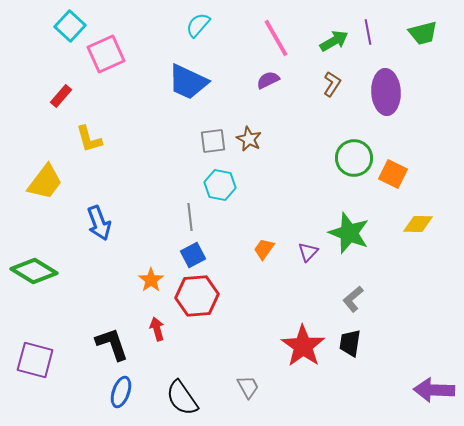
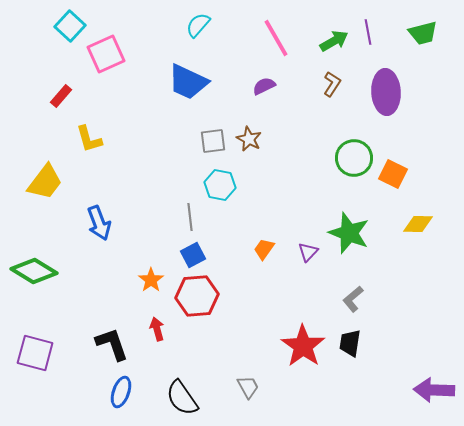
purple semicircle: moved 4 px left, 6 px down
purple square: moved 7 px up
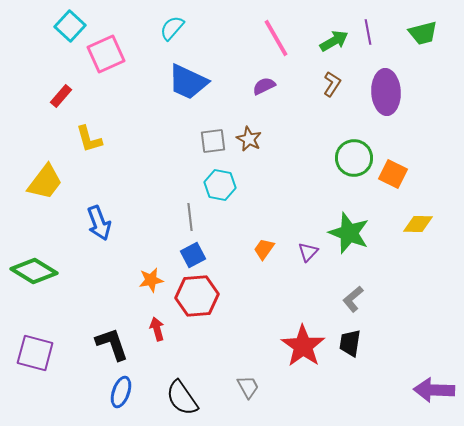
cyan semicircle: moved 26 px left, 3 px down
orange star: rotated 25 degrees clockwise
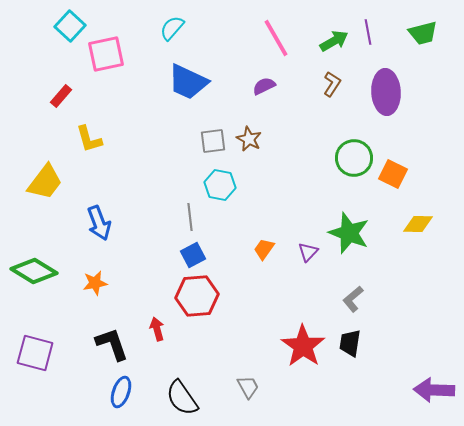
pink square: rotated 12 degrees clockwise
orange star: moved 56 px left, 3 px down
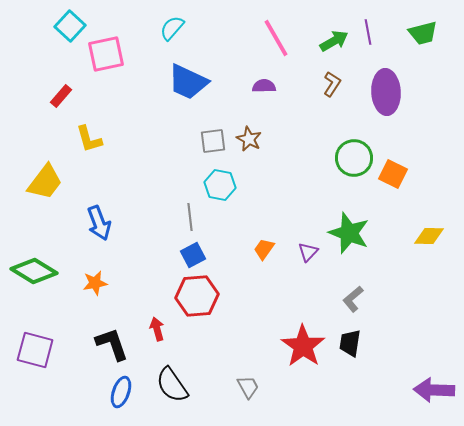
purple semicircle: rotated 25 degrees clockwise
yellow diamond: moved 11 px right, 12 px down
purple square: moved 3 px up
black semicircle: moved 10 px left, 13 px up
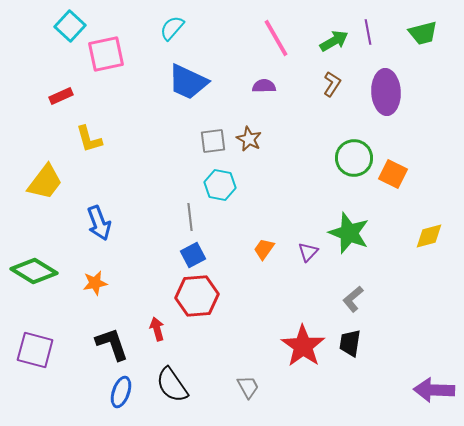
red rectangle: rotated 25 degrees clockwise
yellow diamond: rotated 16 degrees counterclockwise
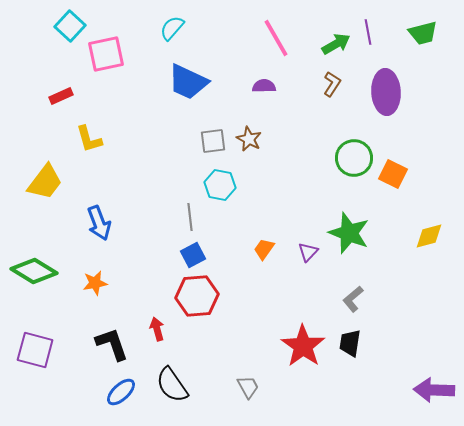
green arrow: moved 2 px right, 3 px down
blue ellipse: rotated 28 degrees clockwise
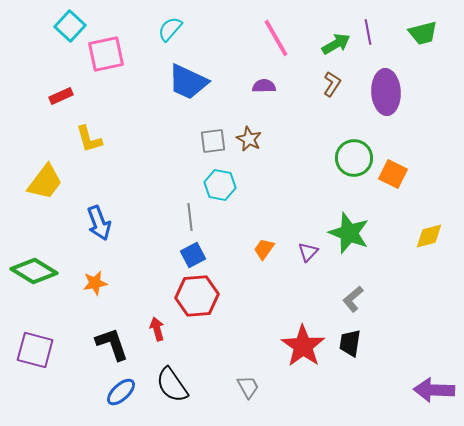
cyan semicircle: moved 2 px left, 1 px down
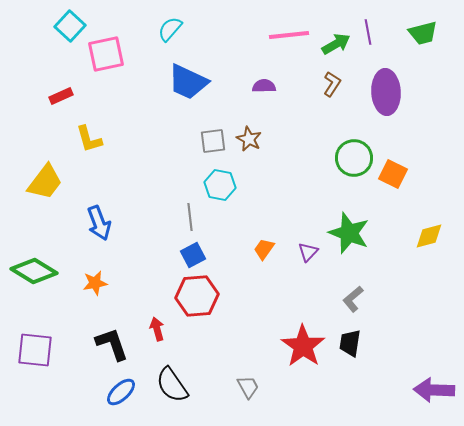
pink line: moved 13 px right, 3 px up; rotated 66 degrees counterclockwise
purple square: rotated 9 degrees counterclockwise
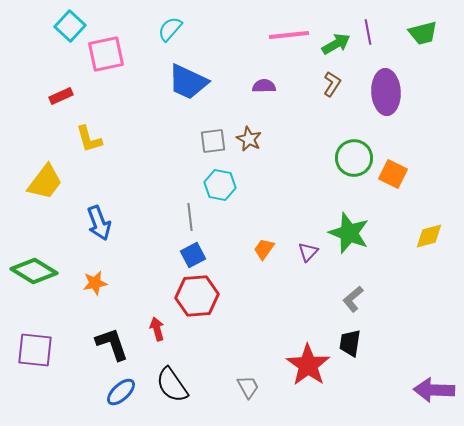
red star: moved 5 px right, 19 px down
